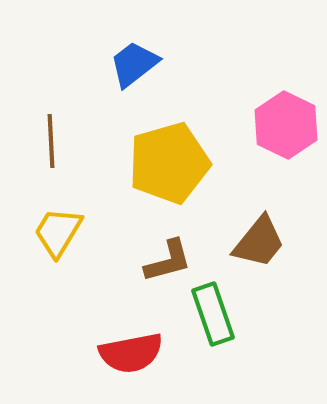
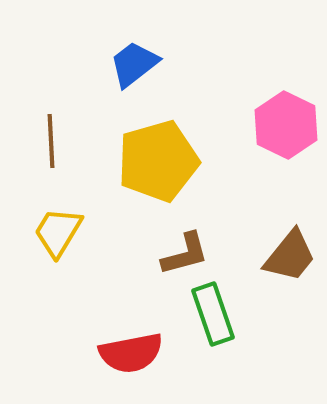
yellow pentagon: moved 11 px left, 2 px up
brown trapezoid: moved 31 px right, 14 px down
brown L-shape: moved 17 px right, 7 px up
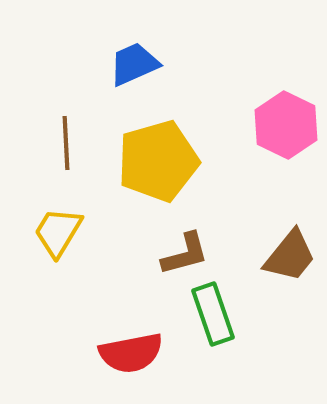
blue trapezoid: rotated 14 degrees clockwise
brown line: moved 15 px right, 2 px down
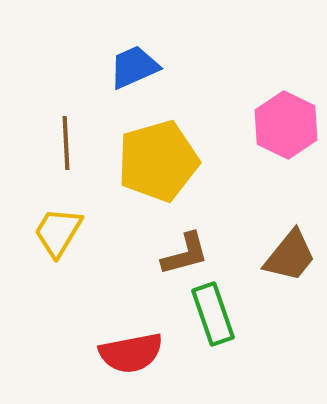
blue trapezoid: moved 3 px down
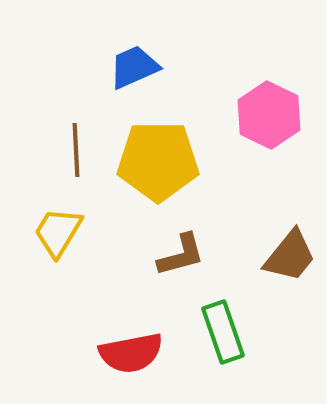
pink hexagon: moved 17 px left, 10 px up
brown line: moved 10 px right, 7 px down
yellow pentagon: rotated 16 degrees clockwise
brown L-shape: moved 4 px left, 1 px down
green rectangle: moved 10 px right, 18 px down
